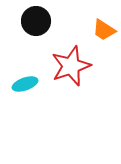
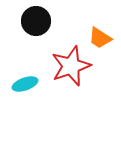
orange trapezoid: moved 4 px left, 8 px down
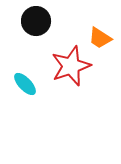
cyan ellipse: rotated 65 degrees clockwise
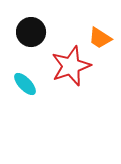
black circle: moved 5 px left, 11 px down
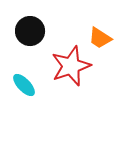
black circle: moved 1 px left, 1 px up
cyan ellipse: moved 1 px left, 1 px down
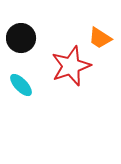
black circle: moved 9 px left, 7 px down
cyan ellipse: moved 3 px left
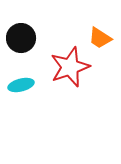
red star: moved 1 px left, 1 px down
cyan ellipse: rotated 60 degrees counterclockwise
